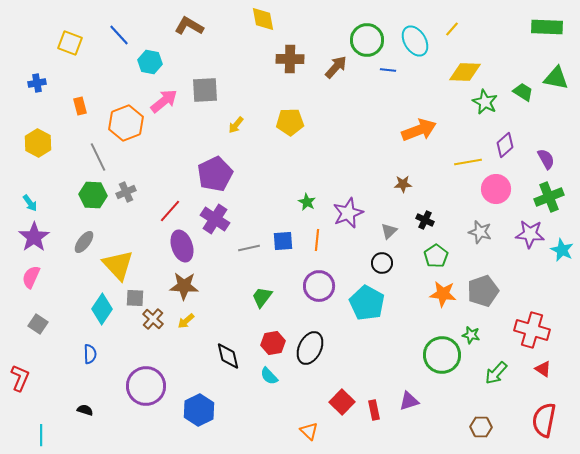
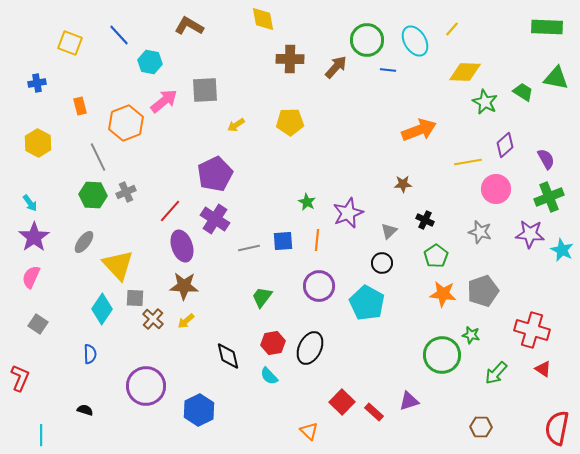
yellow arrow at (236, 125): rotated 18 degrees clockwise
red rectangle at (374, 410): moved 2 px down; rotated 36 degrees counterclockwise
red semicircle at (544, 420): moved 13 px right, 8 px down
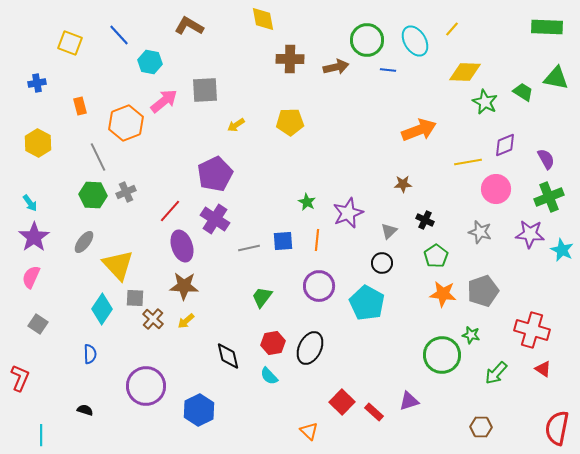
brown arrow at (336, 67): rotated 35 degrees clockwise
purple diamond at (505, 145): rotated 20 degrees clockwise
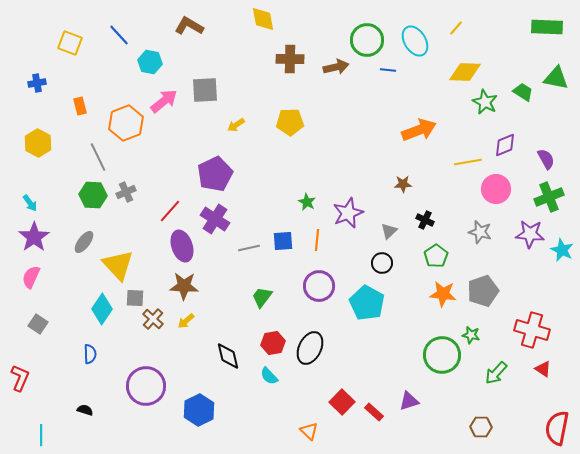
yellow line at (452, 29): moved 4 px right, 1 px up
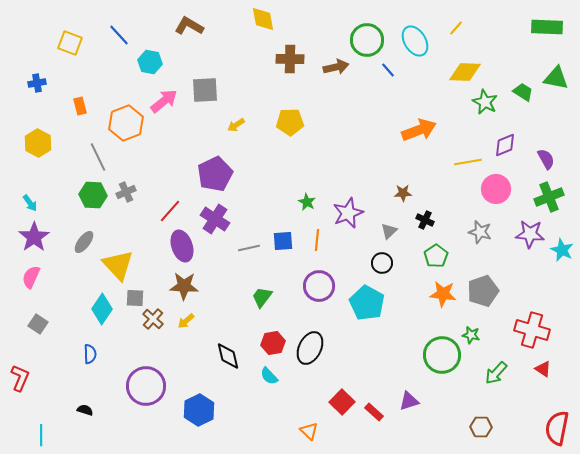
blue line at (388, 70): rotated 42 degrees clockwise
brown star at (403, 184): moved 9 px down
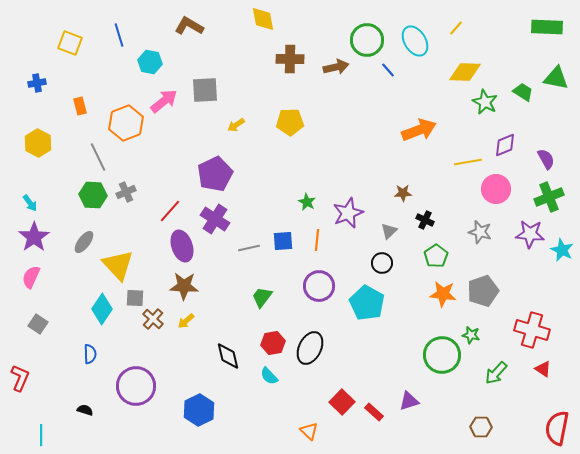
blue line at (119, 35): rotated 25 degrees clockwise
purple circle at (146, 386): moved 10 px left
